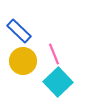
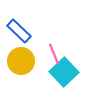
yellow circle: moved 2 px left
cyan square: moved 6 px right, 10 px up
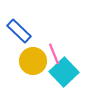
yellow circle: moved 12 px right
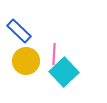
pink line: rotated 25 degrees clockwise
yellow circle: moved 7 px left
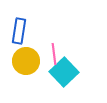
blue rectangle: rotated 55 degrees clockwise
pink line: rotated 10 degrees counterclockwise
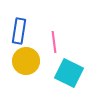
pink line: moved 12 px up
cyan square: moved 5 px right, 1 px down; rotated 20 degrees counterclockwise
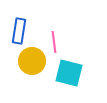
yellow circle: moved 6 px right
cyan square: rotated 12 degrees counterclockwise
